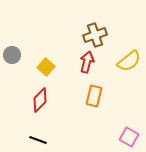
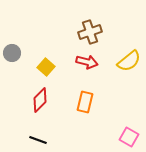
brown cross: moved 5 px left, 3 px up
gray circle: moved 2 px up
red arrow: rotated 90 degrees clockwise
orange rectangle: moved 9 px left, 6 px down
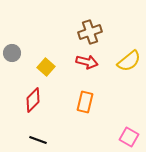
red diamond: moved 7 px left
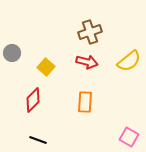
orange rectangle: rotated 10 degrees counterclockwise
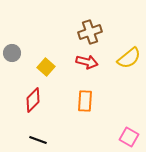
yellow semicircle: moved 3 px up
orange rectangle: moved 1 px up
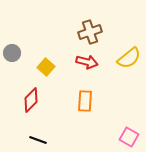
red diamond: moved 2 px left
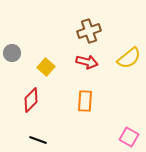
brown cross: moved 1 px left, 1 px up
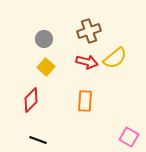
gray circle: moved 32 px right, 14 px up
yellow semicircle: moved 14 px left
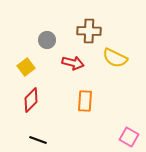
brown cross: rotated 20 degrees clockwise
gray circle: moved 3 px right, 1 px down
yellow semicircle: rotated 65 degrees clockwise
red arrow: moved 14 px left, 1 px down
yellow square: moved 20 px left; rotated 12 degrees clockwise
